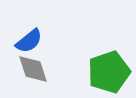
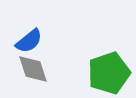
green pentagon: moved 1 px down
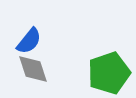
blue semicircle: rotated 12 degrees counterclockwise
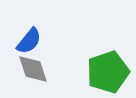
green pentagon: moved 1 px left, 1 px up
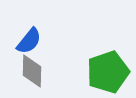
gray diamond: moved 1 px left, 2 px down; rotated 20 degrees clockwise
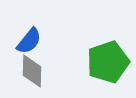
green pentagon: moved 10 px up
